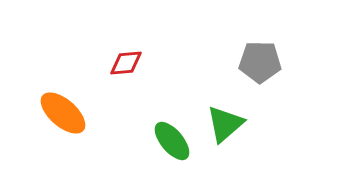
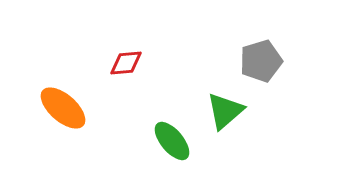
gray pentagon: moved 1 px right, 1 px up; rotated 18 degrees counterclockwise
orange ellipse: moved 5 px up
green triangle: moved 13 px up
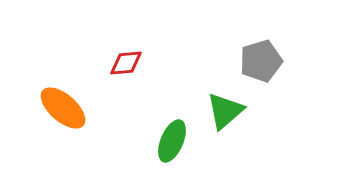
green ellipse: rotated 63 degrees clockwise
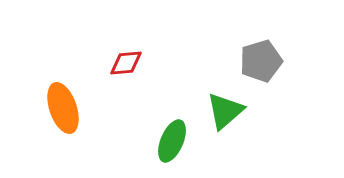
orange ellipse: rotated 30 degrees clockwise
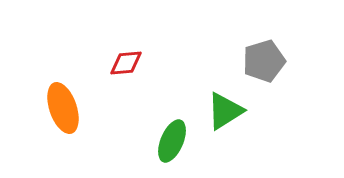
gray pentagon: moved 3 px right
green triangle: rotated 9 degrees clockwise
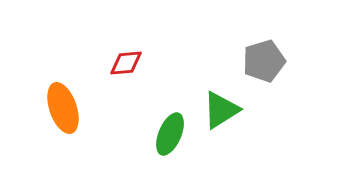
green triangle: moved 4 px left, 1 px up
green ellipse: moved 2 px left, 7 px up
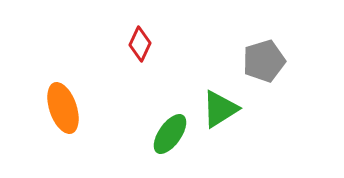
red diamond: moved 14 px right, 19 px up; rotated 60 degrees counterclockwise
green triangle: moved 1 px left, 1 px up
green ellipse: rotated 12 degrees clockwise
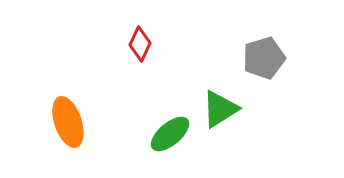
gray pentagon: moved 3 px up
orange ellipse: moved 5 px right, 14 px down
green ellipse: rotated 15 degrees clockwise
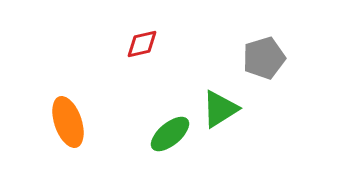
red diamond: moved 2 px right; rotated 52 degrees clockwise
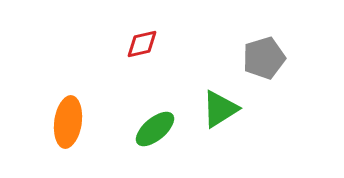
orange ellipse: rotated 27 degrees clockwise
green ellipse: moved 15 px left, 5 px up
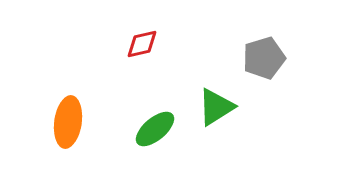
green triangle: moved 4 px left, 2 px up
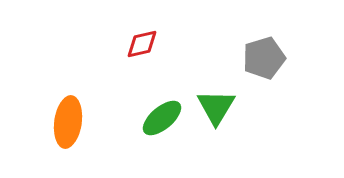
green triangle: rotated 27 degrees counterclockwise
green ellipse: moved 7 px right, 11 px up
